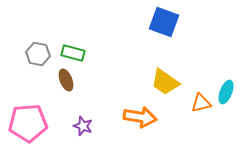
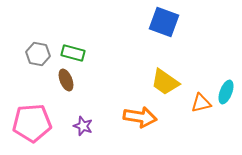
pink pentagon: moved 4 px right
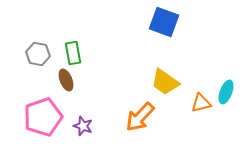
green rectangle: rotated 65 degrees clockwise
orange arrow: rotated 124 degrees clockwise
pink pentagon: moved 11 px right, 6 px up; rotated 15 degrees counterclockwise
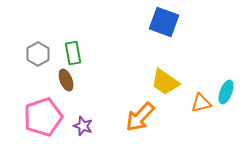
gray hexagon: rotated 20 degrees clockwise
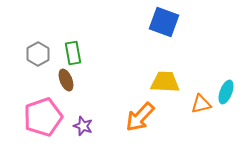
yellow trapezoid: rotated 148 degrees clockwise
orange triangle: moved 1 px down
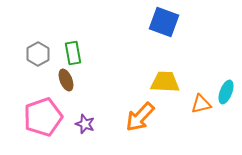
purple star: moved 2 px right, 2 px up
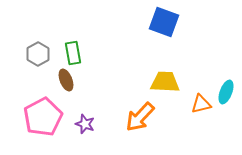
pink pentagon: rotated 9 degrees counterclockwise
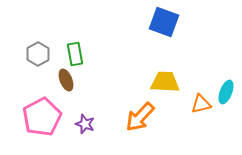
green rectangle: moved 2 px right, 1 px down
pink pentagon: moved 1 px left
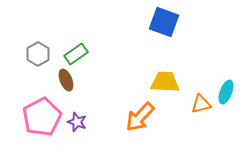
green rectangle: moved 1 px right; rotated 65 degrees clockwise
purple star: moved 8 px left, 2 px up
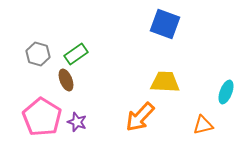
blue square: moved 1 px right, 2 px down
gray hexagon: rotated 15 degrees counterclockwise
orange triangle: moved 2 px right, 21 px down
pink pentagon: rotated 12 degrees counterclockwise
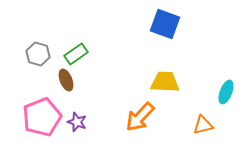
pink pentagon: rotated 18 degrees clockwise
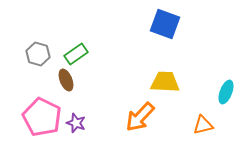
pink pentagon: rotated 24 degrees counterclockwise
purple star: moved 1 px left, 1 px down
